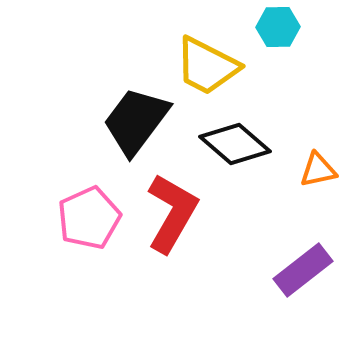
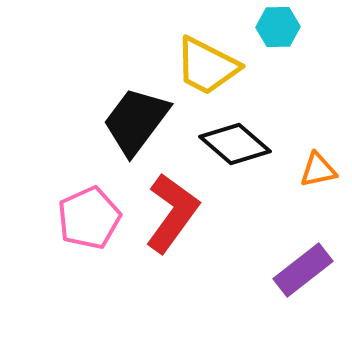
red L-shape: rotated 6 degrees clockwise
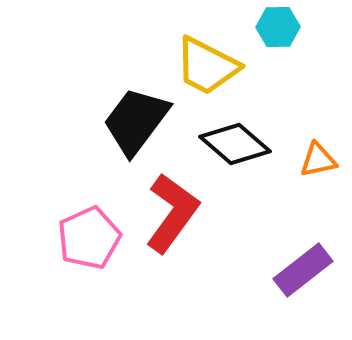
orange triangle: moved 10 px up
pink pentagon: moved 20 px down
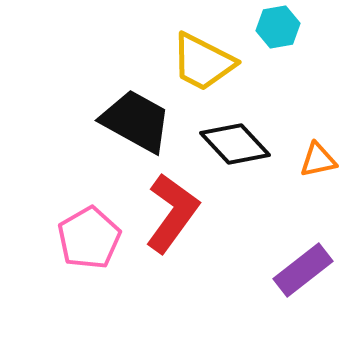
cyan hexagon: rotated 9 degrees counterclockwise
yellow trapezoid: moved 4 px left, 4 px up
black trapezoid: rotated 82 degrees clockwise
black diamond: rotated 6 degrees clockwise
pink pentagon: rotated 6 degrees counterclockwise
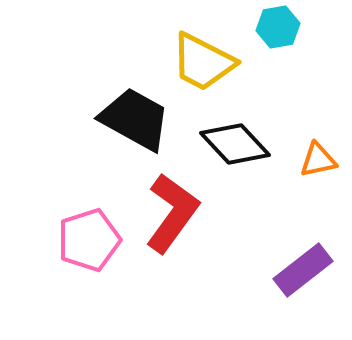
black trapezoid: moved 1 px left, 2 px up
pink pentagon: moved 2 px down; rotated 12 degrees clockwise
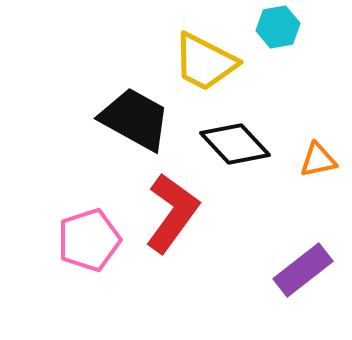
yellow trapezoid: moved 2 px right
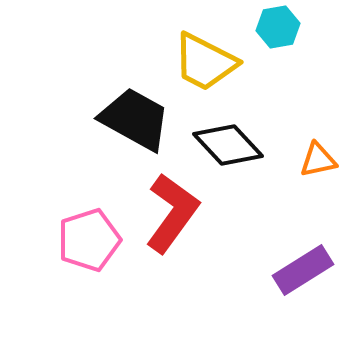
black diamond: moved 7 px left, 1 px down
purple rectangle: rotated 6 degrees clockwise
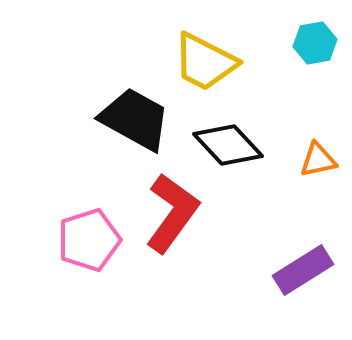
cyan hexagon: moved 37 px right, 16 px down
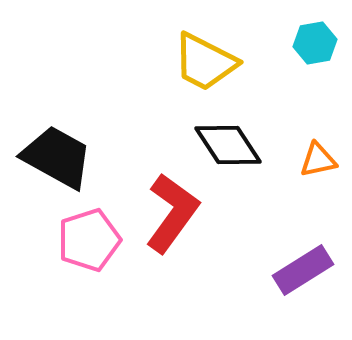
black trapezoid: moved 78 px left, 38 px down
black diamond: rotated 10 degrees clockwise
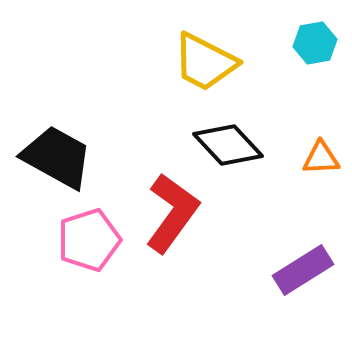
black diamond: rotated 10 degrees counterclockwise
orange triangle: moved 3 px right, 2 px up; rotated 9 degrees clockwise
